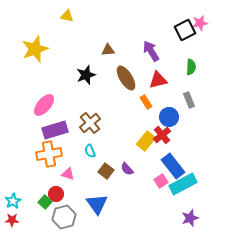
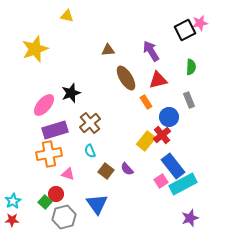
black star: moved 15 px left, 18 px down
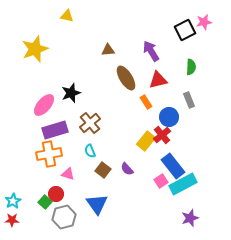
pink star: moved 4 px right, 1 px up
brown square: moved 3 px left, 1 px up
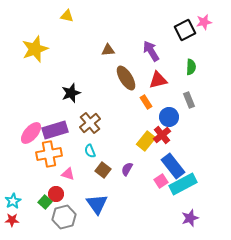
pink ellipse: moved 13 px left, 28 px down
purple semicircle: rotated 72 degrees clockwise
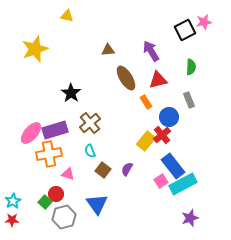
black star: rotated 18 degrees counterclockwise
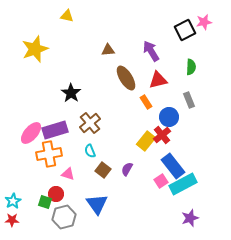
green square: rotated 24 degrees counterclockwise
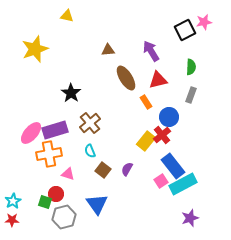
gray rectangle: moved 2 px right, 5 px up; rotated 42 degrees clockwise
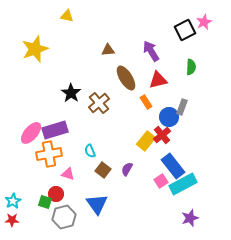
pink star: rotated 14 degrees counterclockwise
gray rectangle: moved 9 px left, 12 px down
brown cross: moved 9 px right, 20 px up
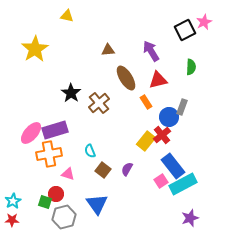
yellow star: rotated 12 degrees counterclockwise
